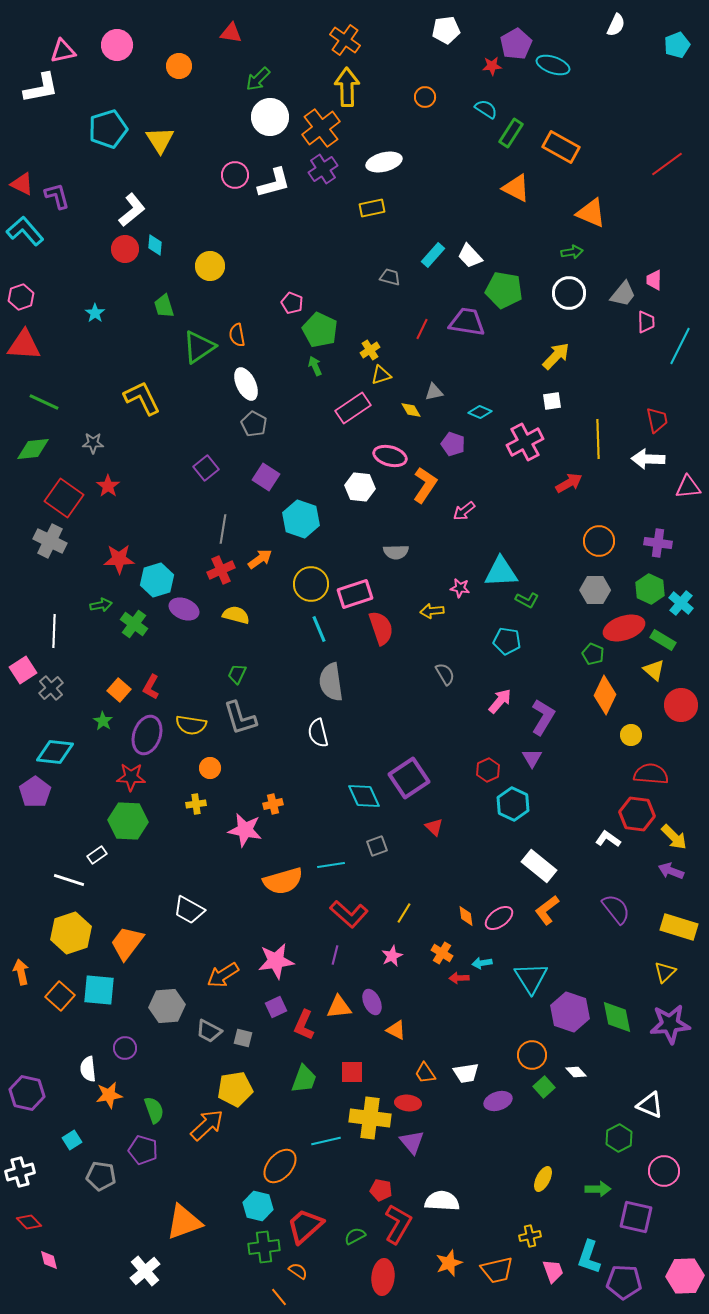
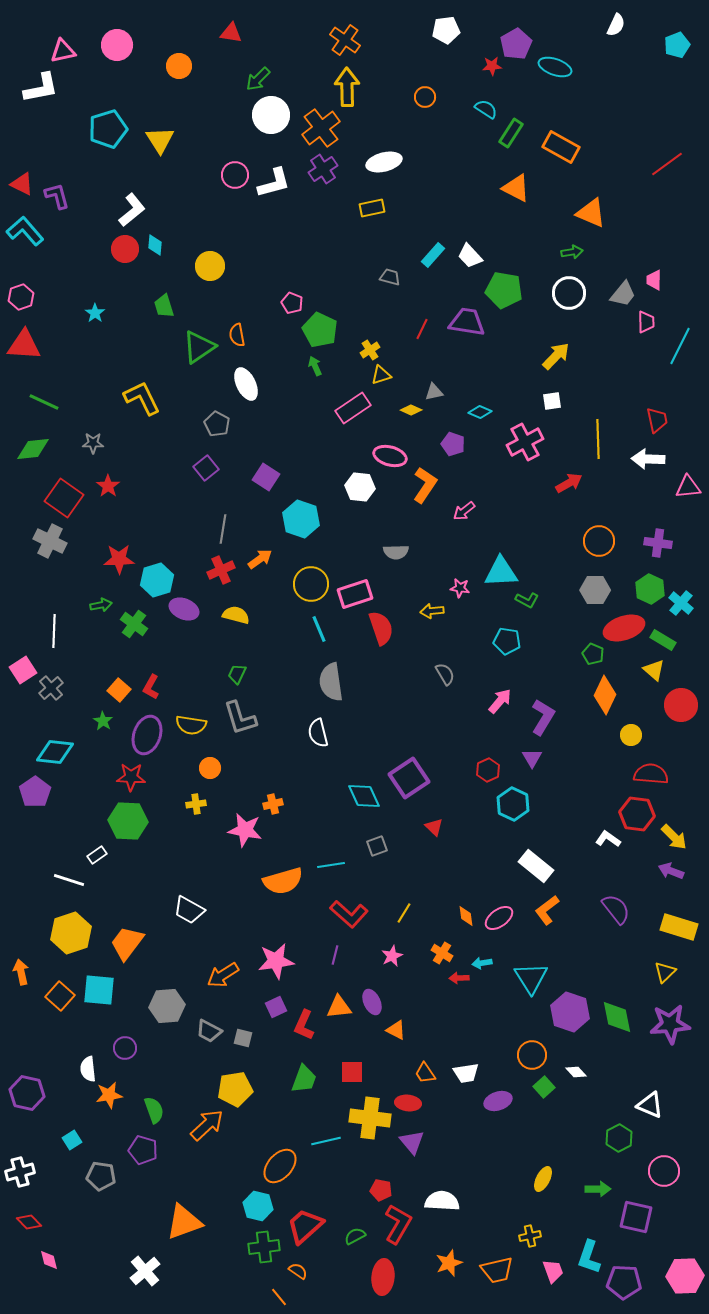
cyan ellipse at (553, 65): moved 2 px right, 2 px down
white circle at (270, 117): moved 1 px right, 2 px up
yellow diamond at (411, 410): rotated 35 degrees counterclockwise
gray pentagon at (254, 424): moved 37 px left
white rectangle at (539, 866): moved 3 px left
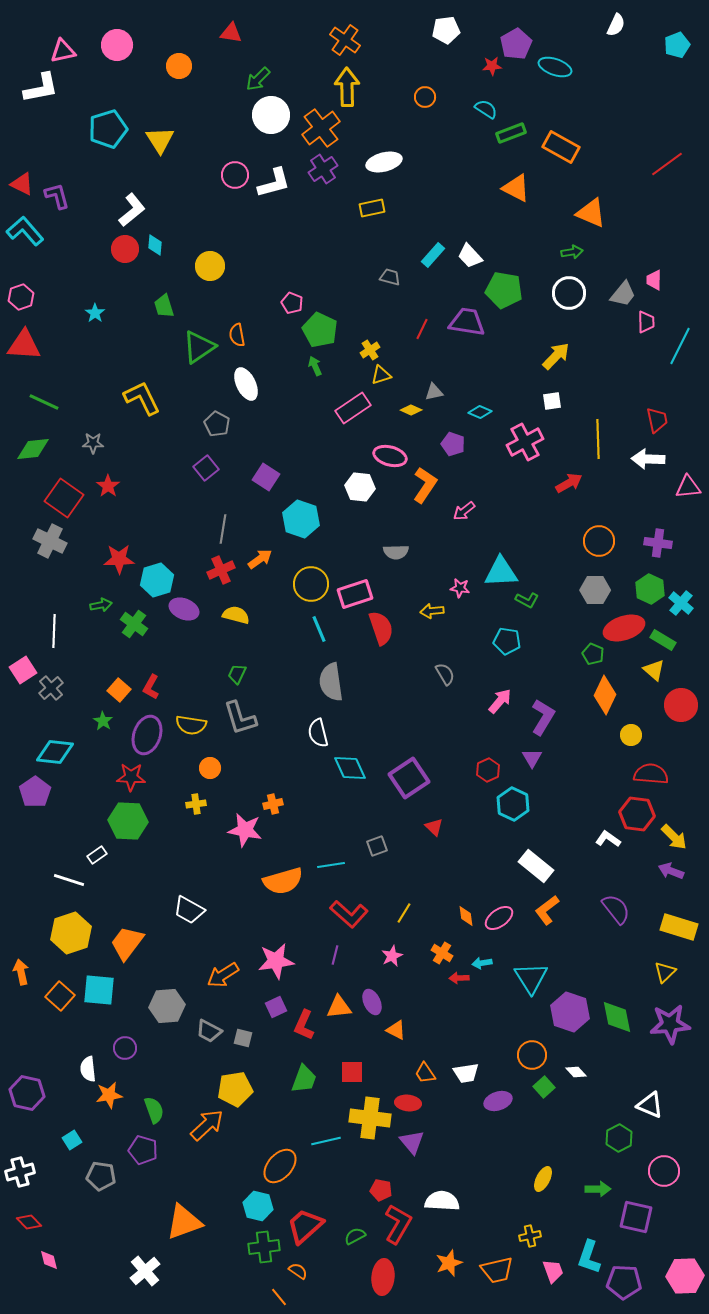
green rectangle at (511, 133): rotated 36 degrees clockwise
cyan diamond at (364, 796): moved 14 px left, 28 px up
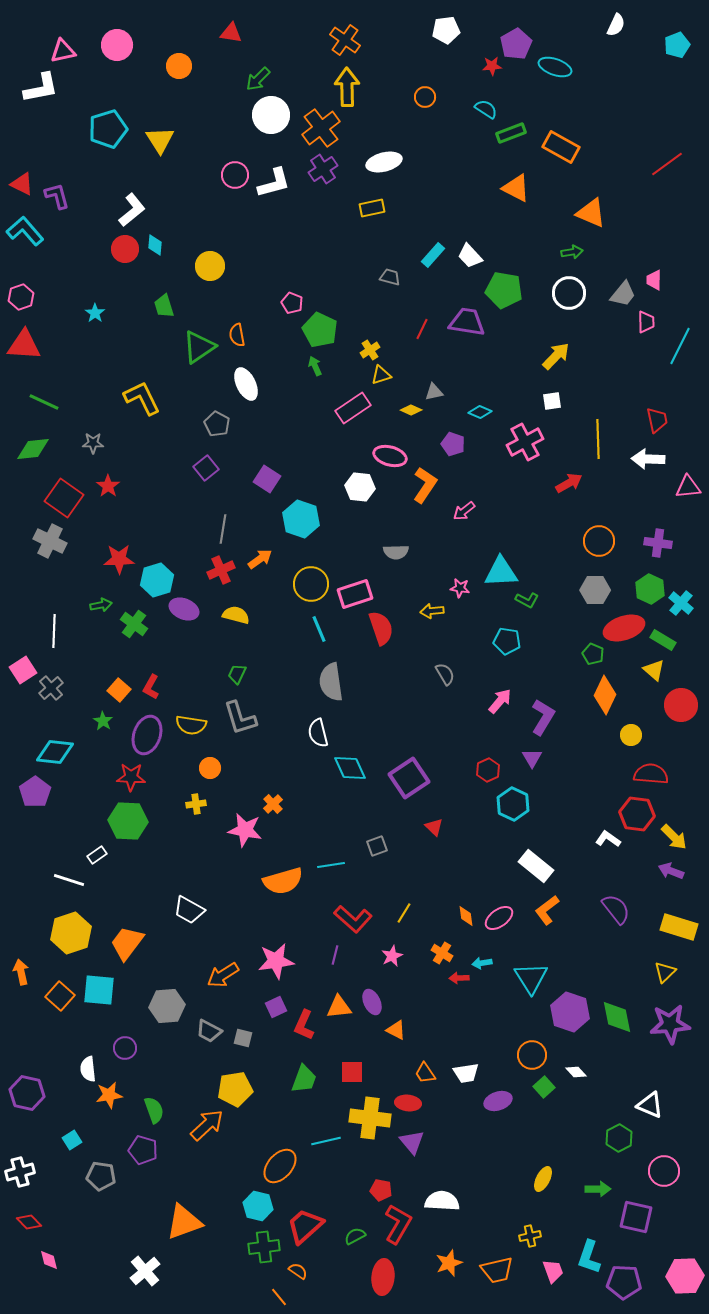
purple square at (266, 477): moved 1 px right, 2 px down
orange cross at (273, 804): rotated 30 degrees counterclockwise
red L-shape at (349, 914): moved 4 px right, 5 px down
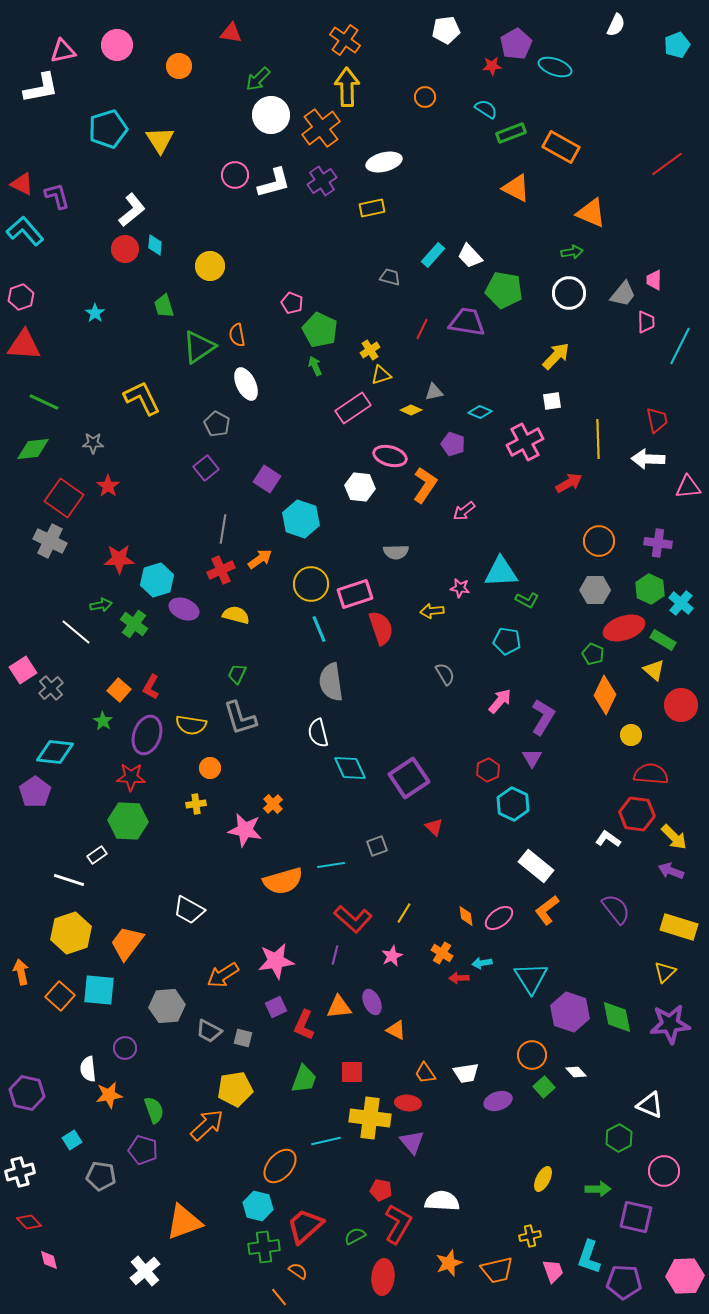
purple cross at (323, 169): moved 1 px left, 12 px down
white line at (54, 631): moved 22 px right, 1 px down; rotated 52 degrees counterclockwise
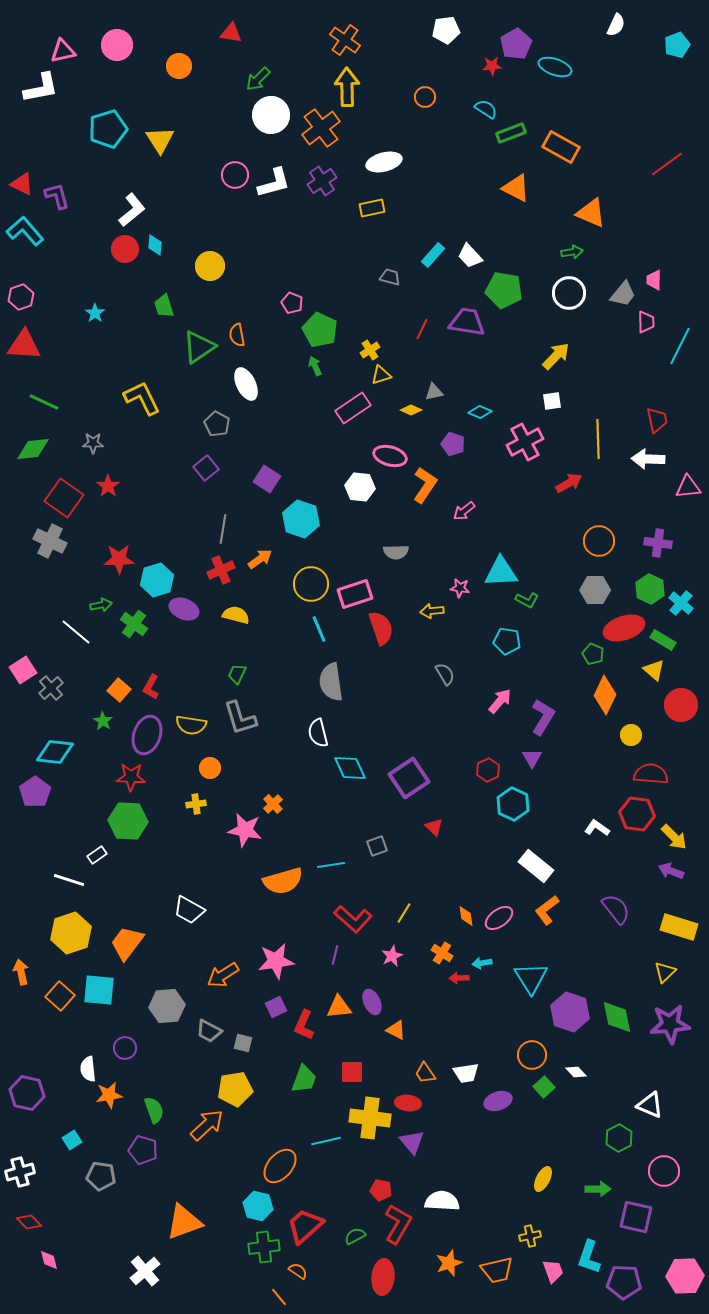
white L-shape at (608, 839): moved 11 px left, 11 px up
gray square at (243, 1038): moved 5 px down
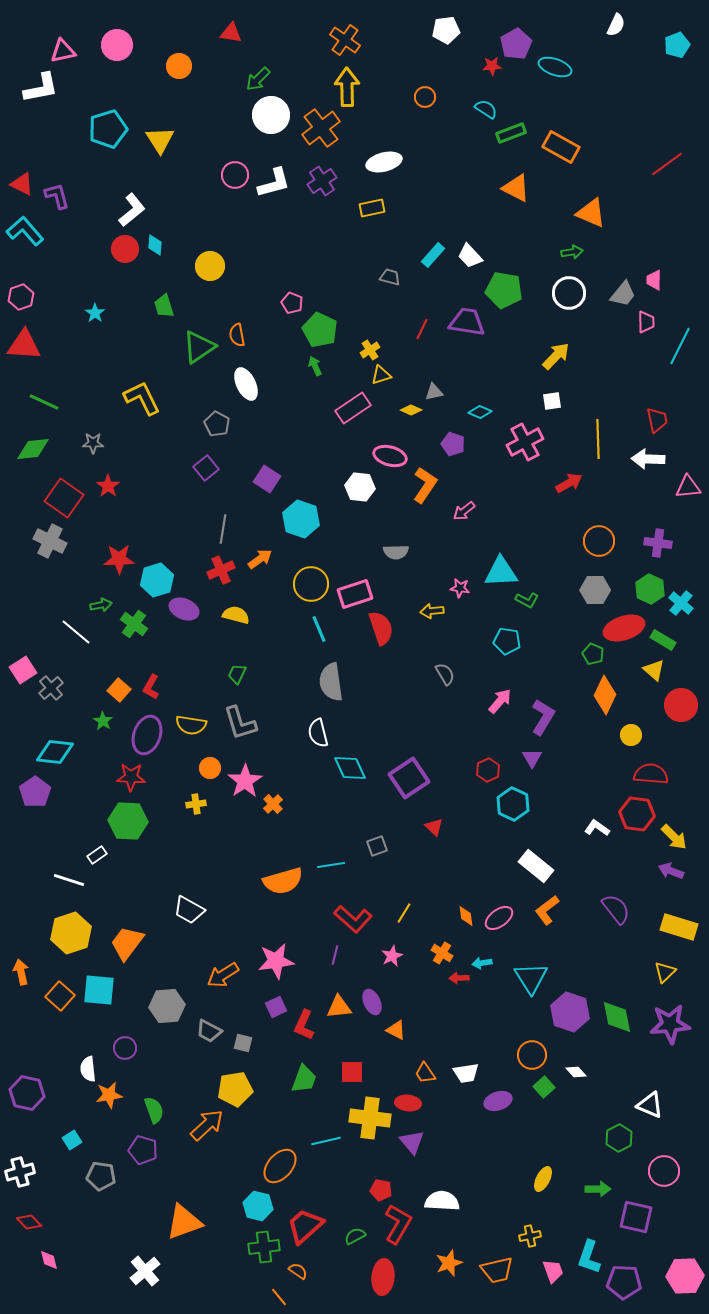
gray L-shape at (240, 718): moved 5 px down
pink star at (245, 830): moved 49 px up; rotated 28 degrees clockwise
